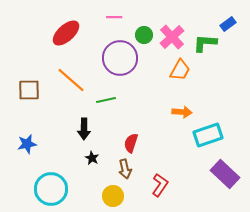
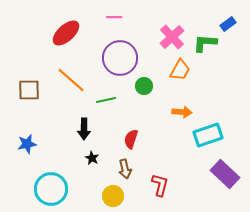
green circle: moved 51 px down
red semicircle: moved 4 px up
red L-shape: rotated 20 degrees counterclockwise
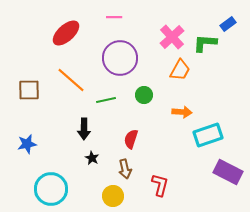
green circle: moved 9 px down
purple rectangle: moved 3 px right, 2 px up; rotated 16 degrees counterclockwise
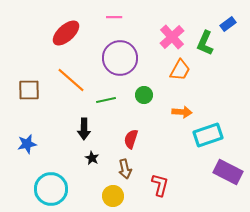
green L-shape: rotated 70 degrees counterclockwise
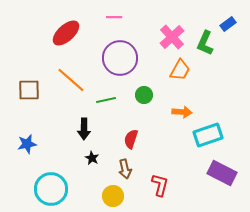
purple rectangle: moved 6 px left, 1 px down
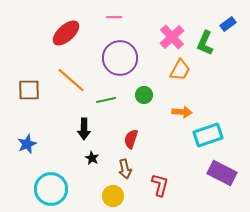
blue star: rotated 12 degrees counterclockwise
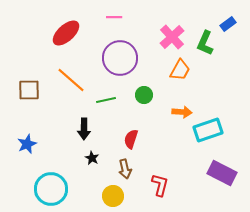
cyan rectangle: moved 5 px up
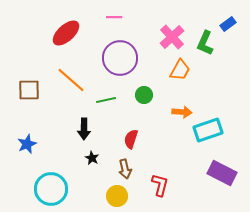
yellow circle: moved 4 px right
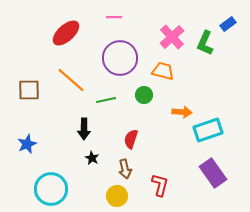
orange trapezoid: moved 17 px left, 1 px down; rotated 105 degrees counterclockwise
purple rectangle: moved 9 px left; rotated 28 degrees clockwise
